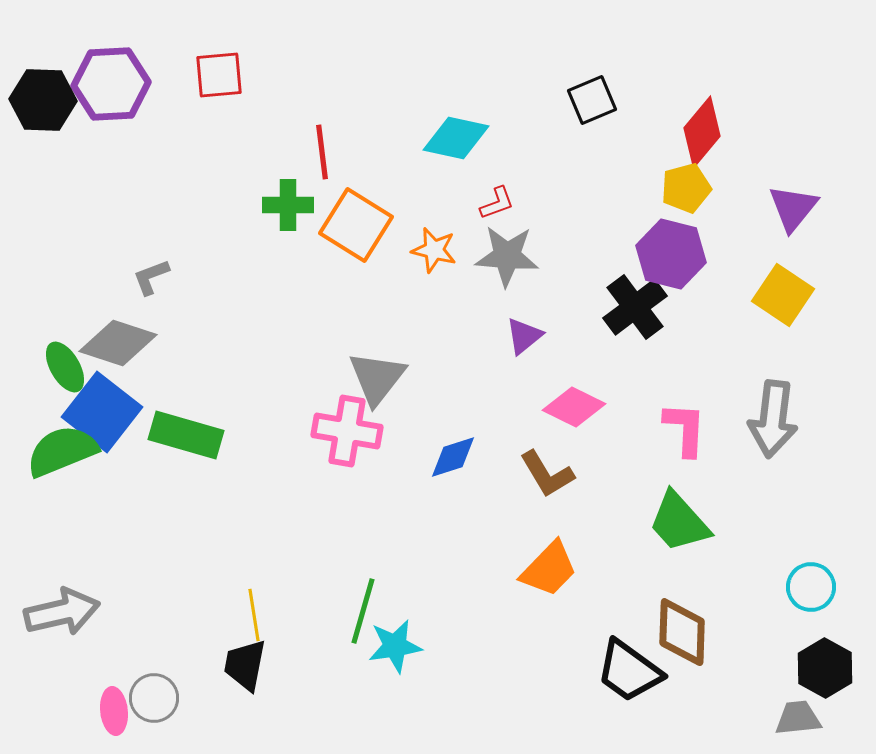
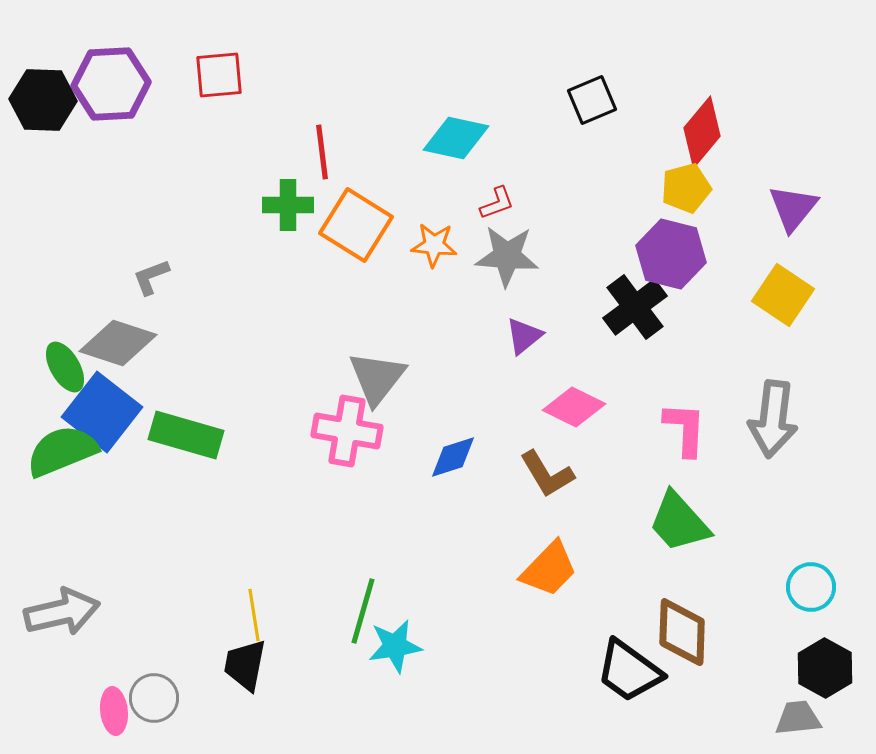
orange star at (434, 250): moved 5 px up; rotated 9 degrees counterclockwise
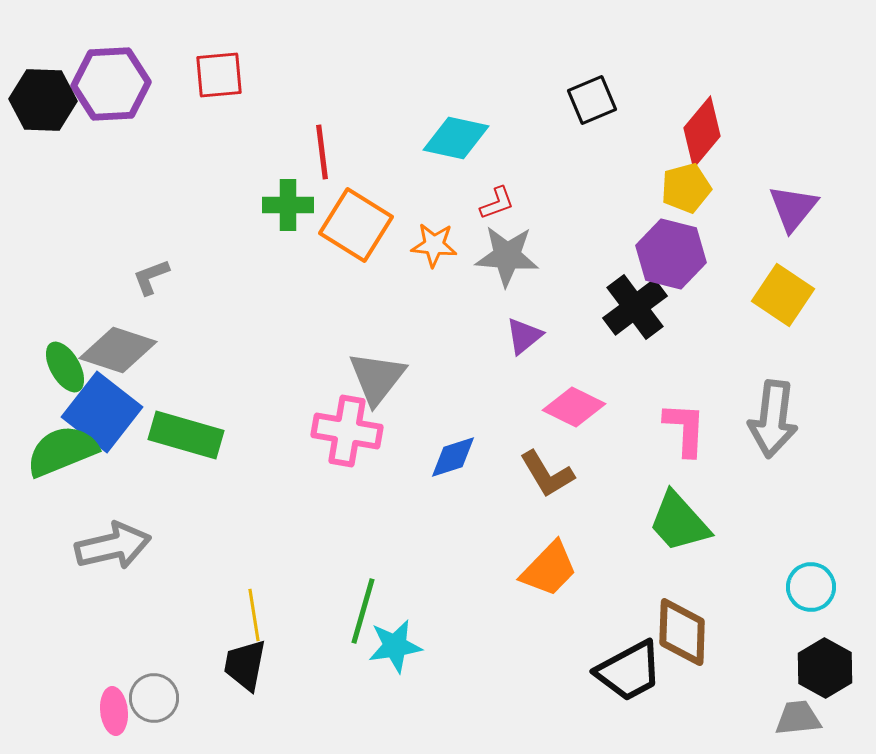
gray diamond at (118, 343): moved 7 px down
gray arrow at (62, 612): moved 51 px right, 66 px up
black trapezoid at (629, 671): rotated 64 degrees counterclockwise
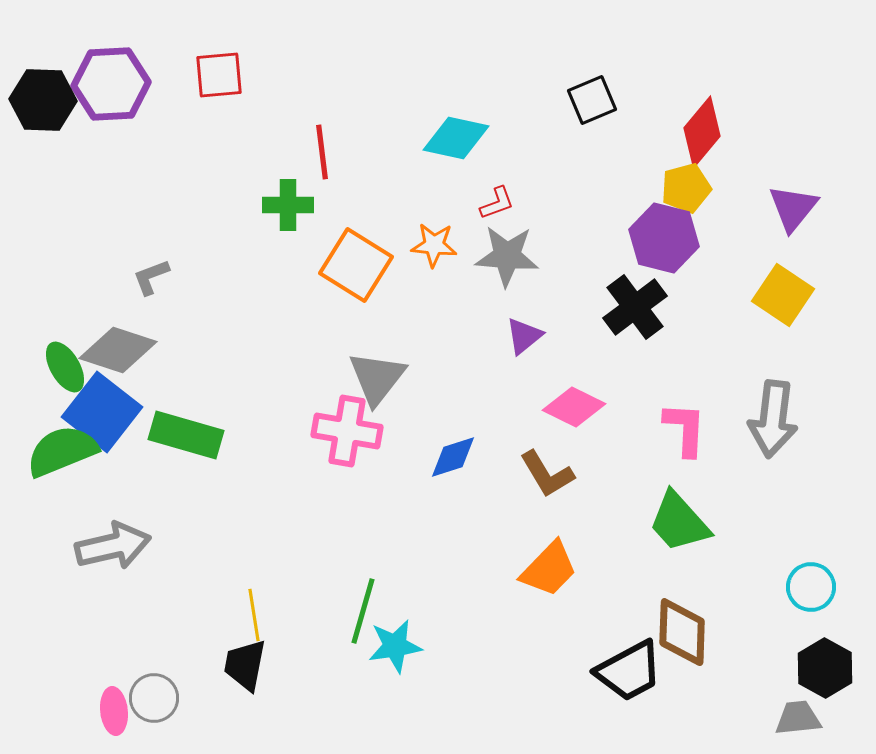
orange square at (356, 225): moved 40 px down
purple hexagon at (671, 254): moved 7 px left, 16 px up
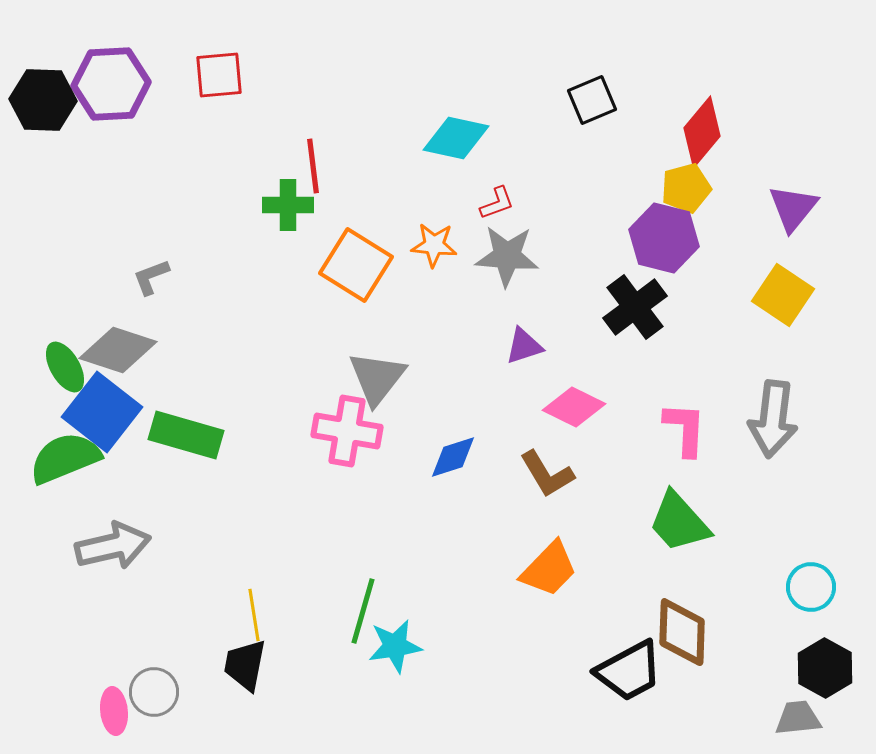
red line at (322, 152): moved 9 px left, 14 px down
purple triangle at (524, 336): moved 10 px down; rotated 21 degrees clockwise
green semicircle at (62, 451): moved 3 px right, 7 px down
gray circle at (154, 698): moved 6 px up
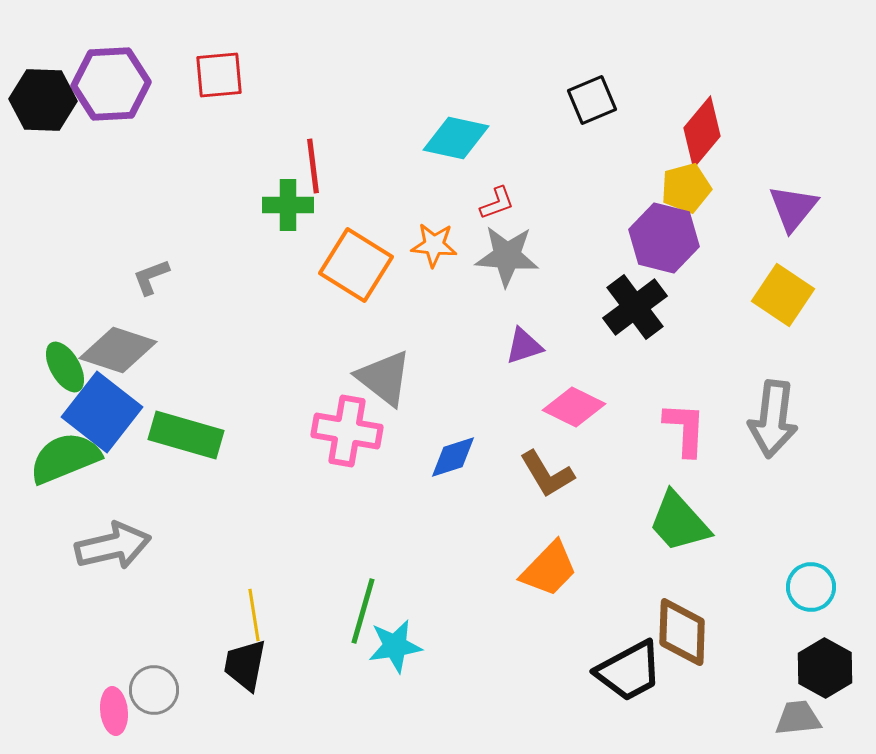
gray triangle at (377, 378): moved 7 px right; rotated 30 degrees counterclockwise
gray circle at (154, 692): moved 2 px up
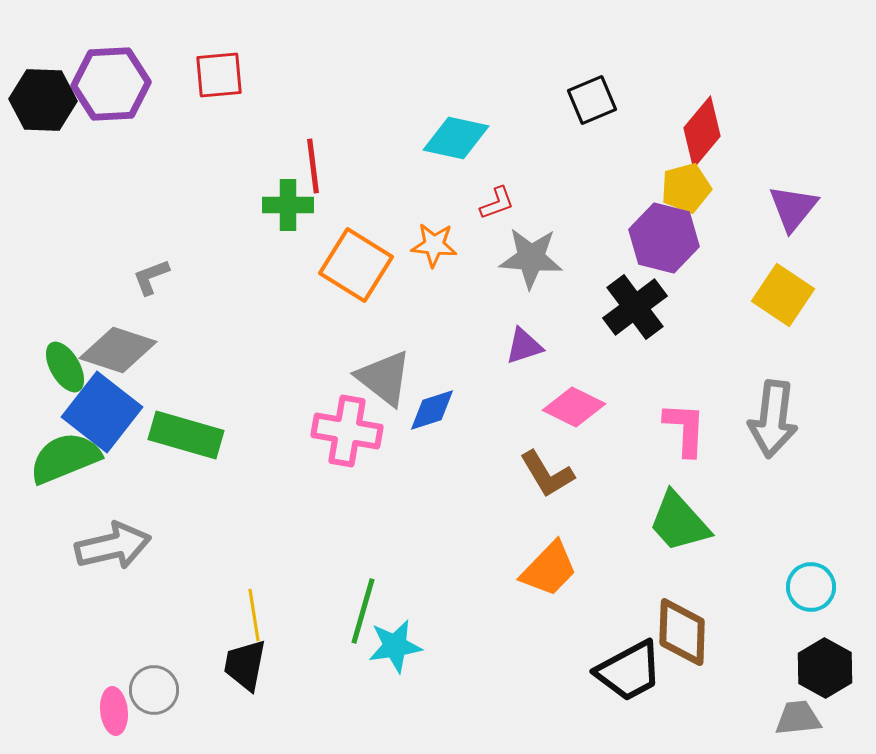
gray star at (507, 256): moved 24 px right, 2 px down
blue diamond at (453, 457): moved 21 px left, 47 px up
